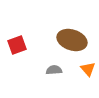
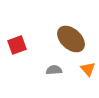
brown ellipse: moved 1 px left, 1 px up; rotated 24 degrees clockwise
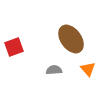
brown ellipse: rotated 12 degrees clockwise
red square: moved 3 px left, 2 px down
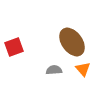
brown ellipse: moved 1 px right, 3 px down
orange triangle: moved 5 px left
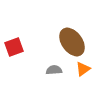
orange triangle: rotated 35 degrees clockwise
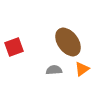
brown ellipse: moved 4 px left
orange triangle: moved 1 px left
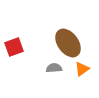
brown ellipse: moved 1 px down
gray semicircle: moved 2 px up
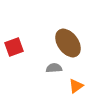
orange triangle: moved 6 px left, 17 px down
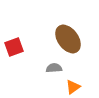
brown ellipse: moved 4 px up
orange triangle: moved 3 px left, 1 px down
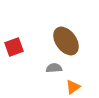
brown ellipse: moved 2 px left, 2 px down
